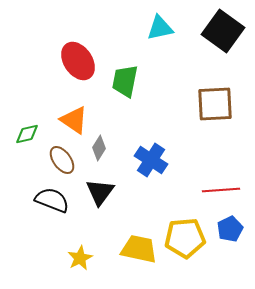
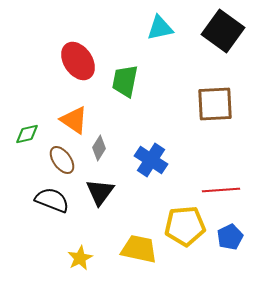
blue pentagon: moved 8 px down
yellow pentagon: moved 12 px up
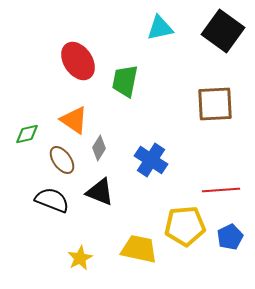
black triangle: rotated 44 degrees counterclockwise
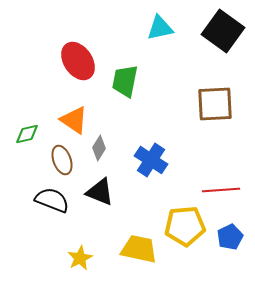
brown ellipse: rotated 16 degrees clockwise
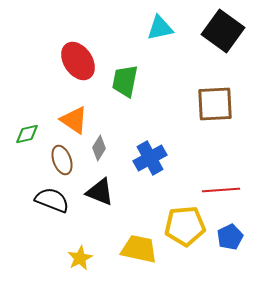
blue cross: moved 1 px left, 2 px up; rotated 28 degrees clockwise
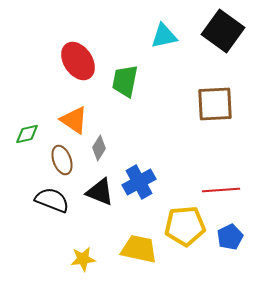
cyan triangle: moved 4 px right, 8 px down
blue cross: moved 11 px left, 24 px down
yellow star: moved 3 px right, 1 px down; rotated 20 degrees clockwise
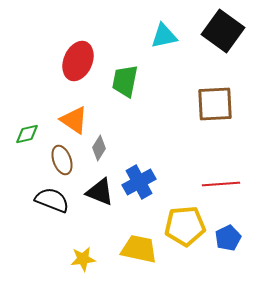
red ellipse: rotated 57 degrees clockwise
red line: moved 6 px up
blue pentagon: moved 2 px left, 1 px down
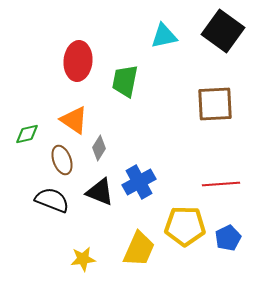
red ellipse: rotated 18 degrees counterclockwise
yellow pentagon: rotated 6 degrees clockwise
yellow trapezoid: rotated 102 degrees clockwise
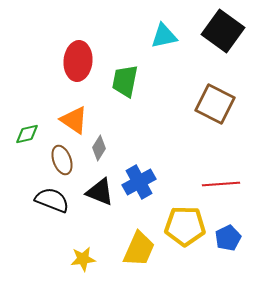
brown square: rotated 30 degrees clockwise
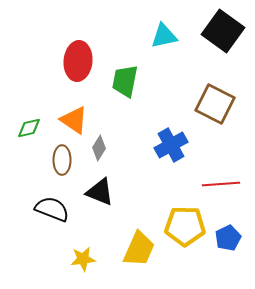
green diamond: moved 2 px right, 6 px up
brown ellipse: rotated 20 degrees clockwise
blue cross: moved 32 px right, 37 px up
black semicircle: moved 9 px down
